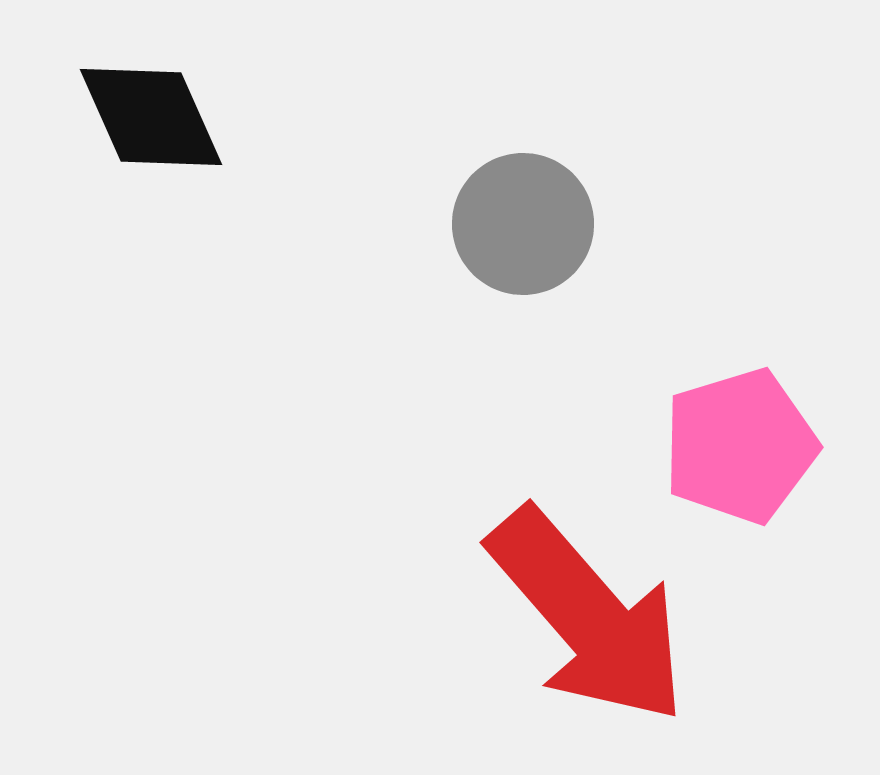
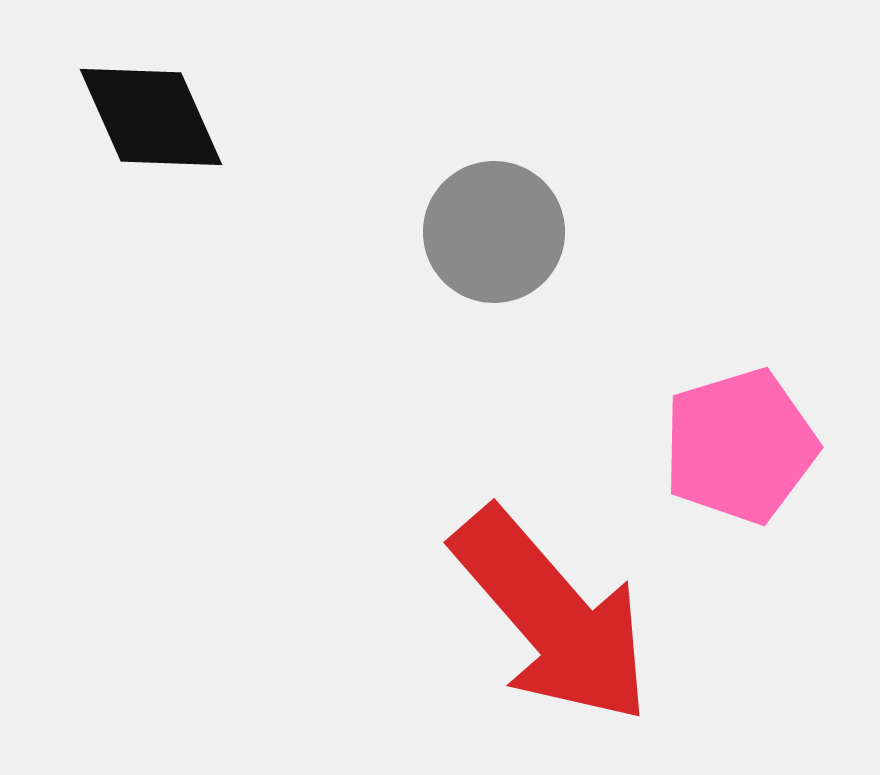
gray circle: moved 29 px left, 8 px down
red arrow: moved 36 px left
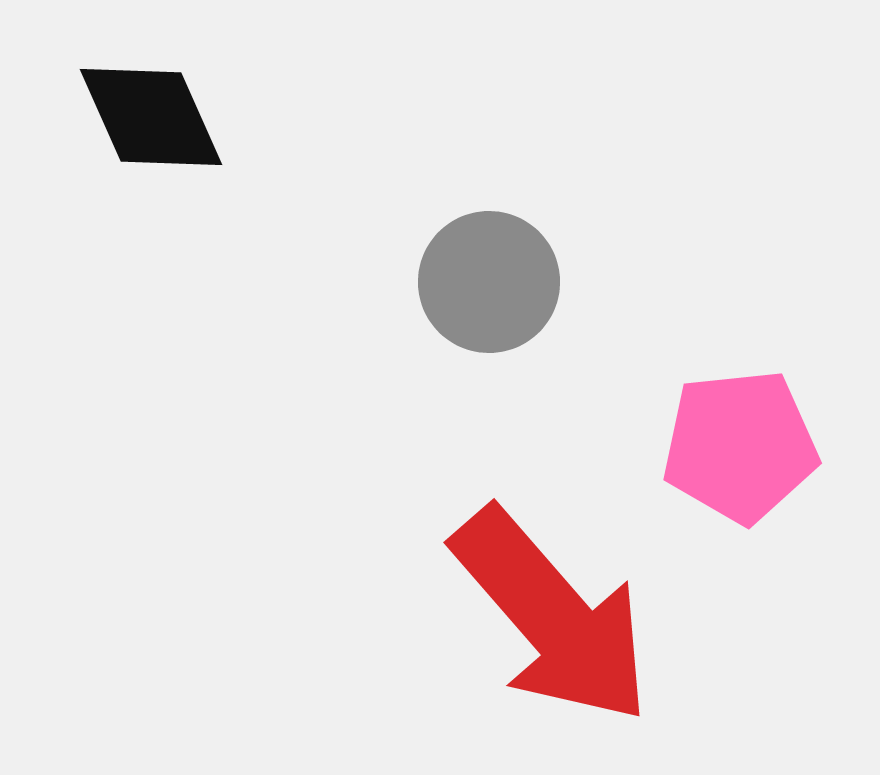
gray circle: moved 5 px left, 50 px down
pink pentagon: rotated 11 degrees clockwise
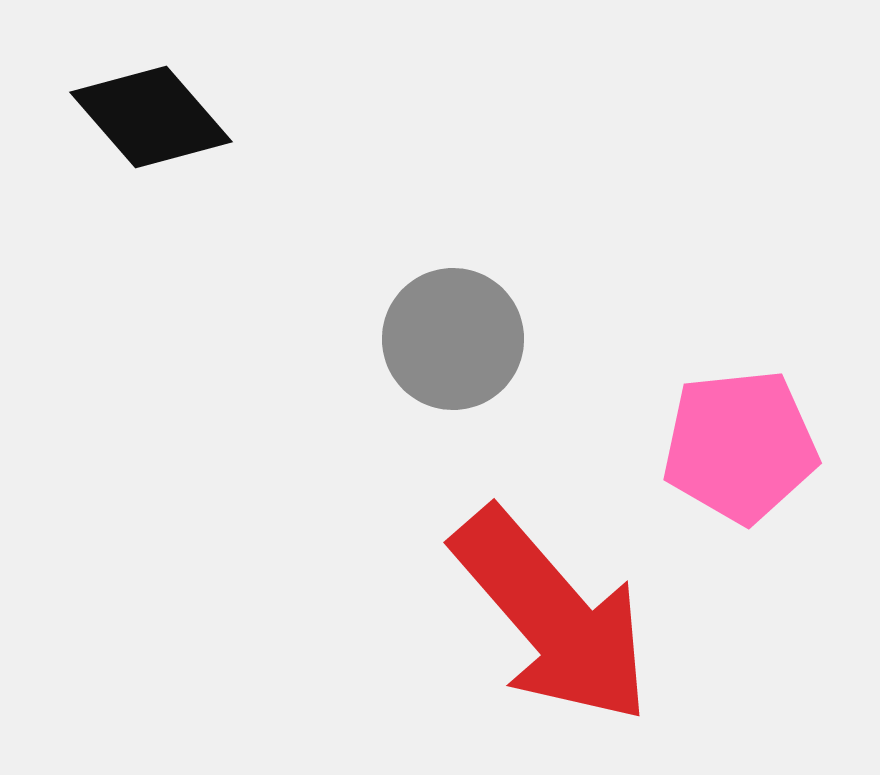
black diamond: rotated 17 degrees counterclockwise
gray circle: moved 36 px left, 57 px down
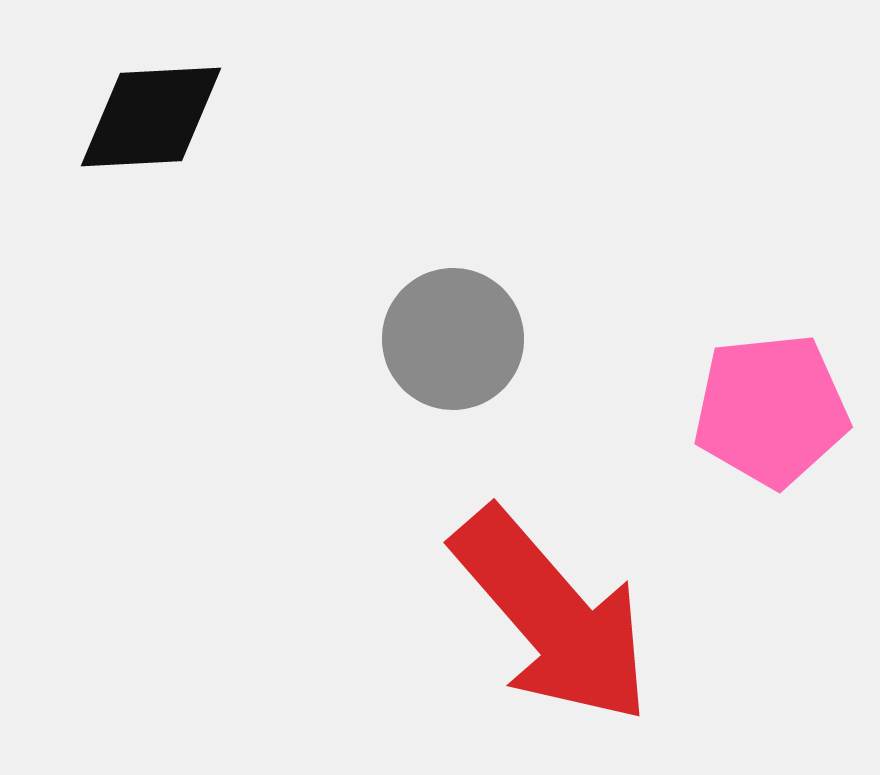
black diamond: rotated 52 degrees counterclockwise
pink pentagon: moved 31 px right, 36 px up
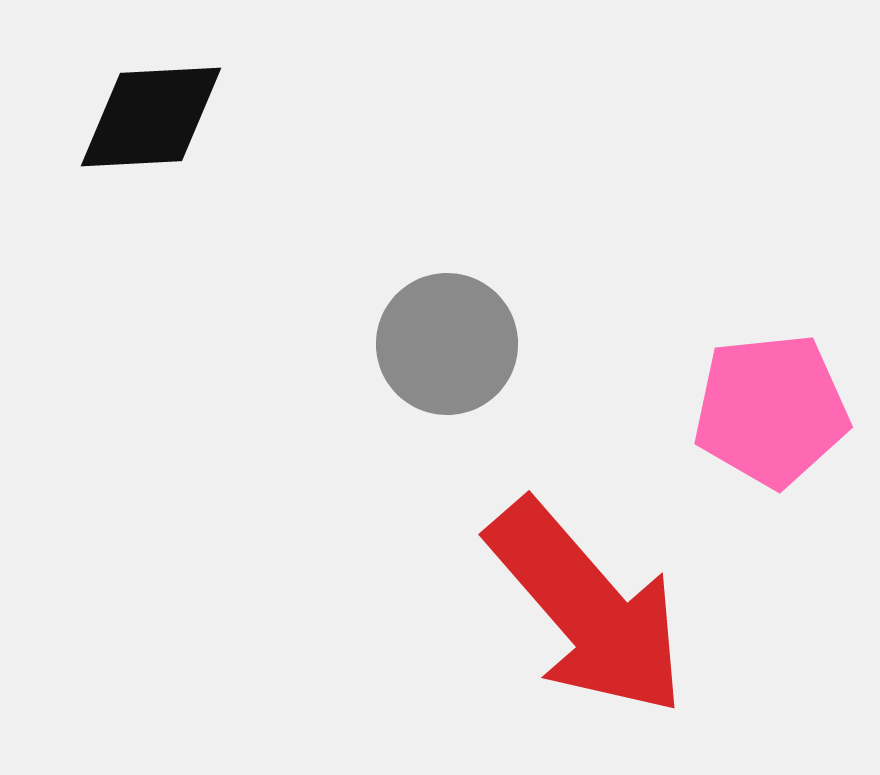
gray circle: moved 6 px left, 5 px down
red arrow: moved 35 px right, 8 px up
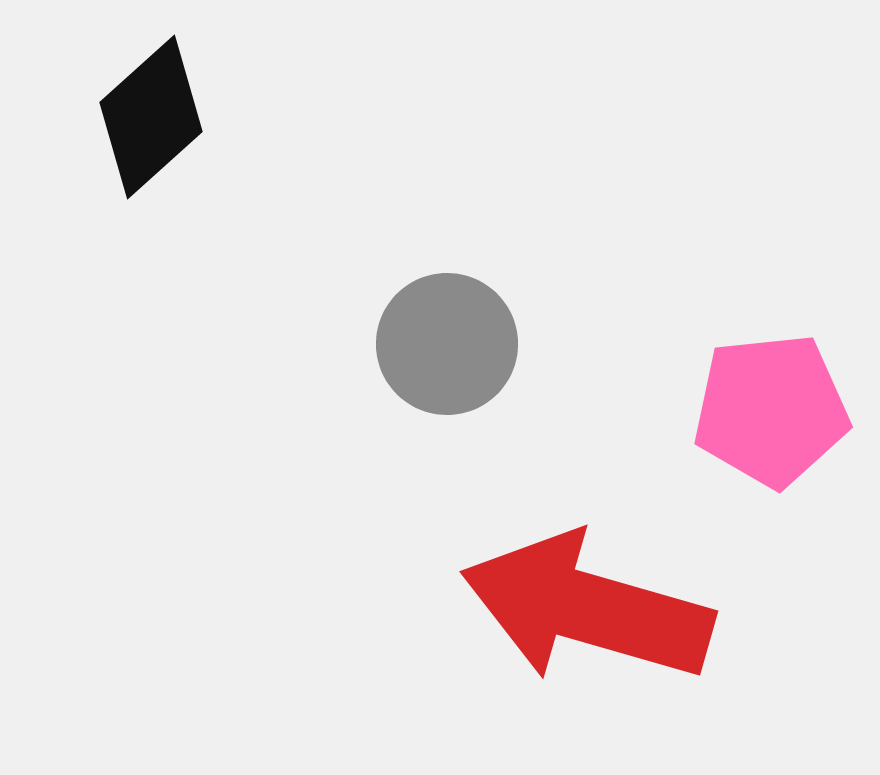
black diamond: rotated 39 degrees counterclockwise
red arrow: rotated 147 degrees clockwise
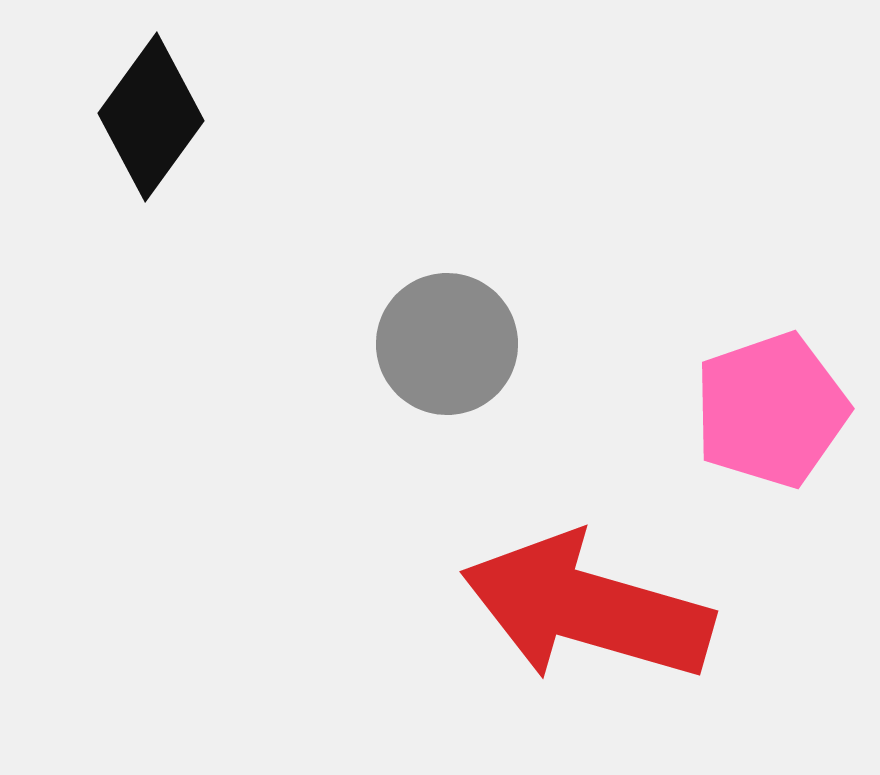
black diamond: rotated 12 degrees counterclockwise
pink pentagon: rotated 13 degrees counterclockwise
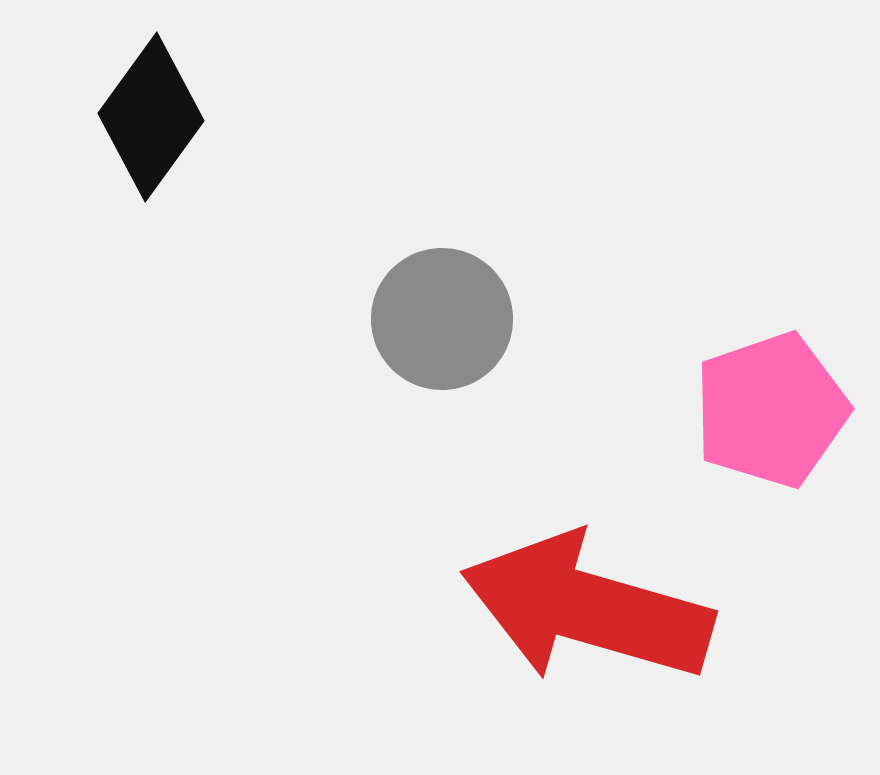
gray circle: moved 5 px left, 25 px up
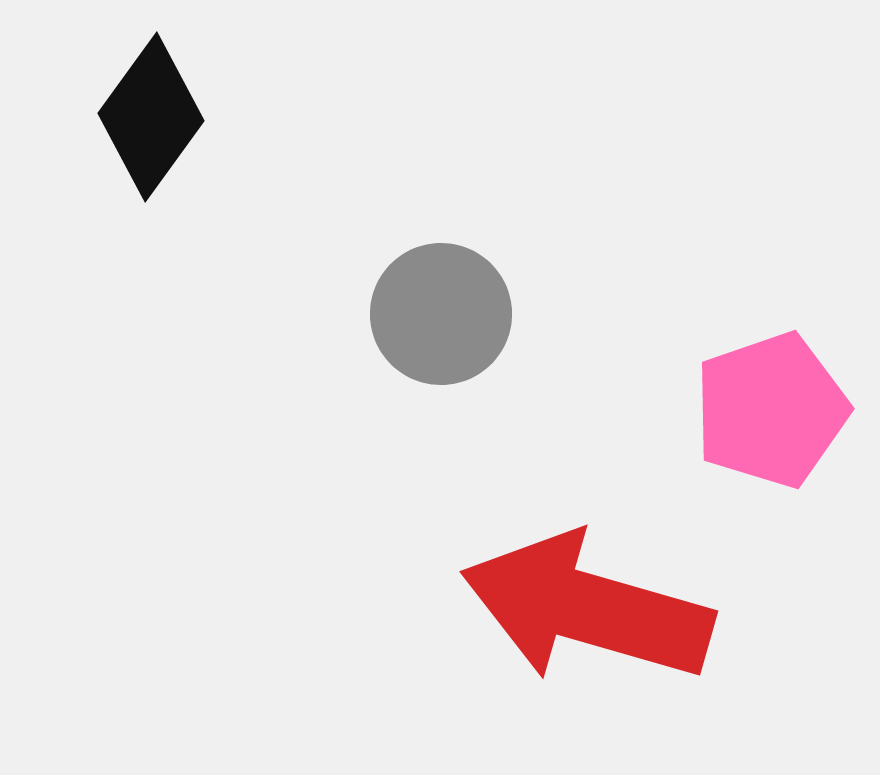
gray circle: moved 1 px left, 5 px up
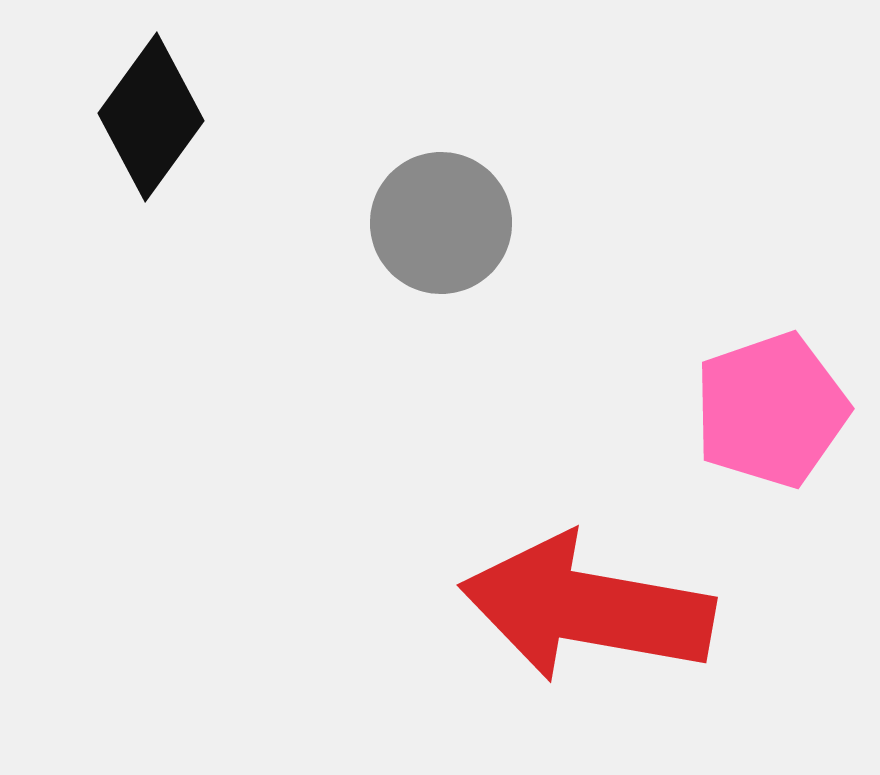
gray circle: moved 91 px up
red arrow: rotated 6 degrees counterclockwise
